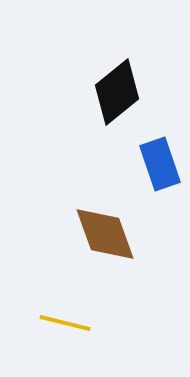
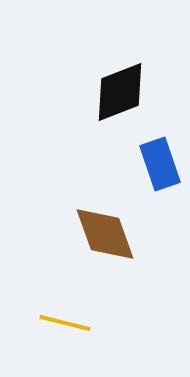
black diamond: moved 3 px right; rotated 18 degrees clockwise
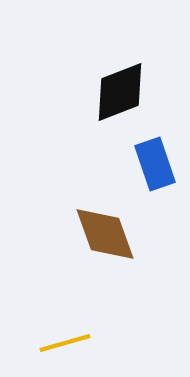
blue rectangle: moved 5 px left
yellow line: moved 20 px down; rotated 30 degrees counterclockwise
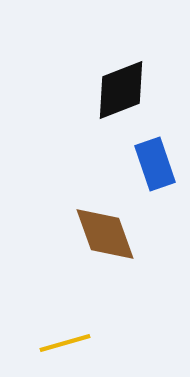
black diamond: moved 1 px right, 2 px up
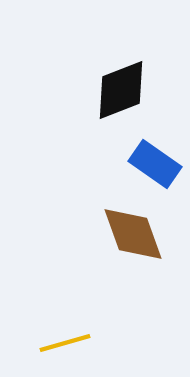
blue rectangle: rotated 36 degrees counterclockwise
brown diamond: moved 28 px right
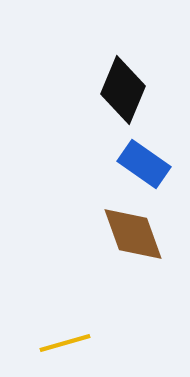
black diamond: moved 2 px right; rotated 46 degrees counterclockwise
blue rectangle: moved 11 px left
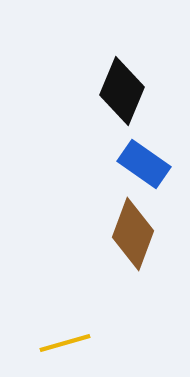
black diamond: moved 1 px left, 1 px down
brown diamond: rotated 40 degrees clockwise
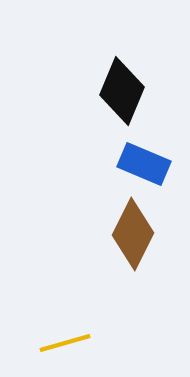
blue rectangle: rotated 12 degrees counterclockwise
brown diamond: rotated 6 degrees clockwise
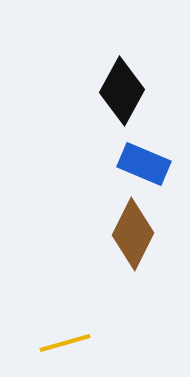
black diamond: rotated 6 degrees clockwise
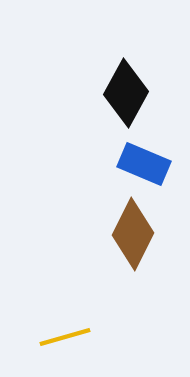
black diamond: moved 4 px right, 2 px down
yellow line: moved 6 px up
